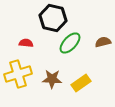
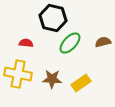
yellow cross: rotated 28 degrees clockwise
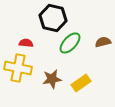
yellow cross: moved 6 px up
brown star: rotated 12 degrees counterclockwise
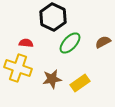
black hexagon: moved 1 px up; rotated 12 degrees clockwise
brown semicircle: rotated 14 degrees counterclockwise
yellow cross: rotated 8 degrees clockwise
yellow rectangle: moved 1 px left
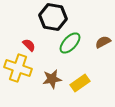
black hexagon: rotated 16 degrees counterclockwise
red semicircle: moved 3 px right, 2 px down; rotated 40 degrees clockwise
